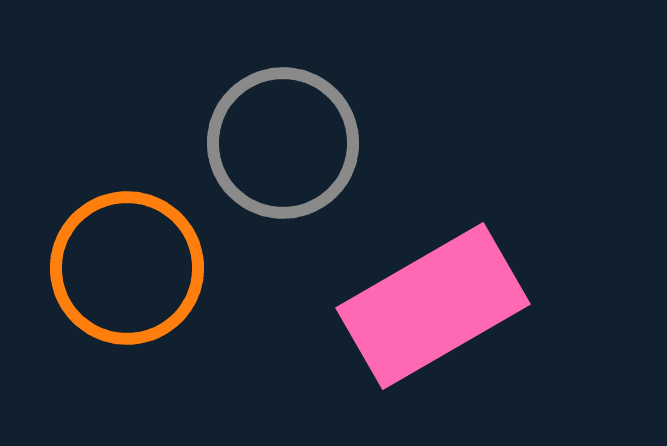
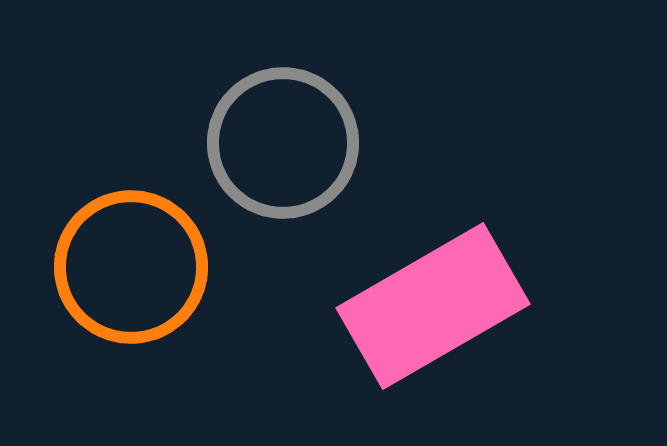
orange circle: moved 4 px right, 1 px up
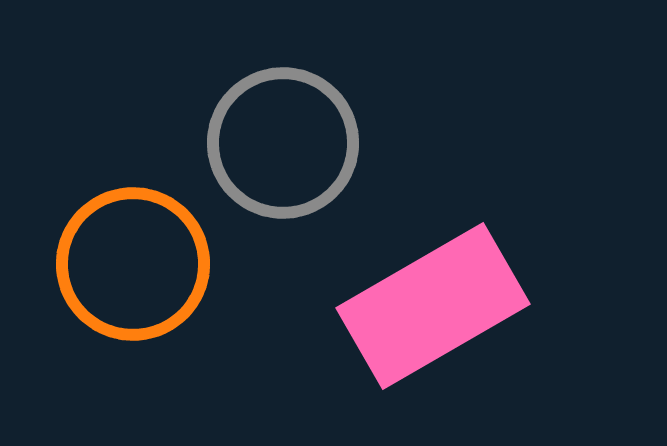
orange circle: moved 2 px right, 3 px up
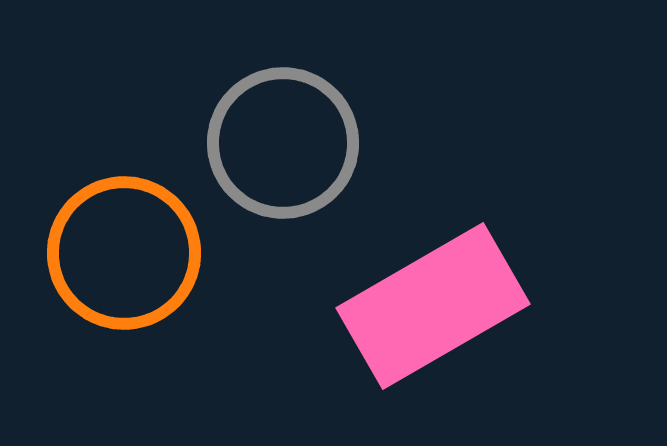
orange circle: moved 9 px left, 11 px up
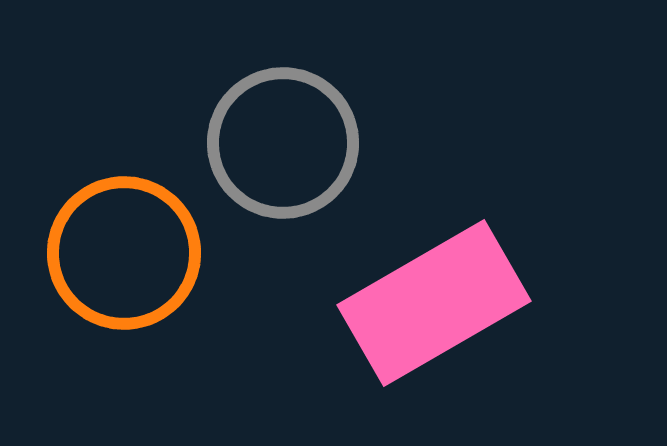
pink rectangle: moved 1 px right, 3 px up
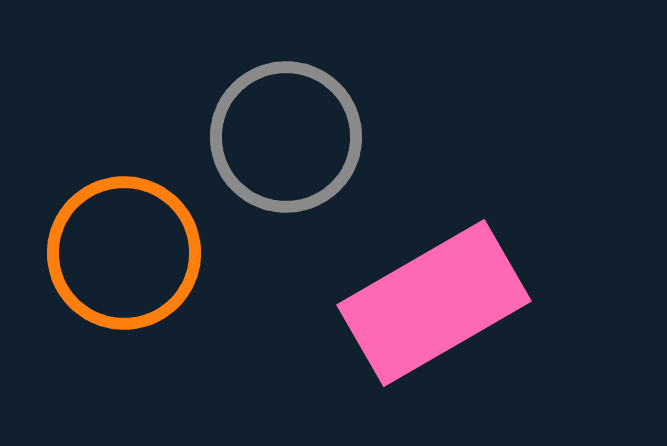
gray circle: moved 3 px right, 6 px up
